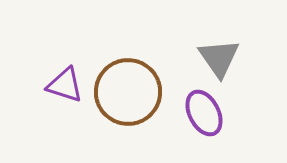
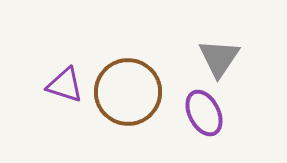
gray triangle: rotated 9 degrees clockwise
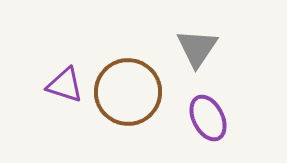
gray triangle: moved 22 px left, 10 px up
purple ellipse: moved 4 px right, 5 px down
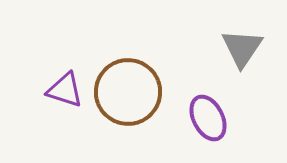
gray triangle: moved 45 px right
purple triangle: moved 5 px down
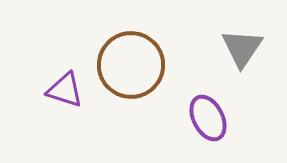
brown circle: moved 3 px right, 27 px up
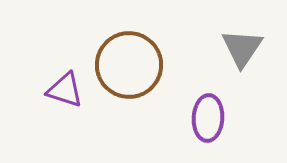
brown circle: moved 2 px left
purple ellipse: rotated 30 degrees clockwise
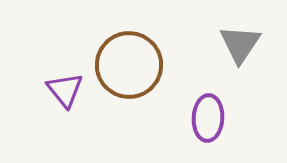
gray triangle: moved 2 px left, 4 px up
purple triangle: rotated 33 degrees clockwise
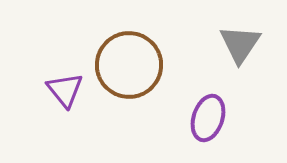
purple ellipse: rotated 15 degrees clockwise
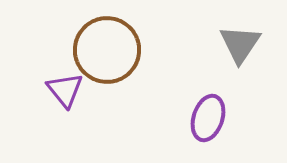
brown circle: moved 22 px left, 15 px up
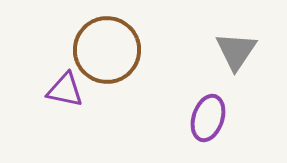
gray triangle: moved 4 px left, 7 px down
purple triangle: rotated 39 degrees counterclockwise
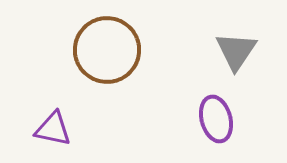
purple triangle: moved 12 px left, 39 px down
purple ellipse: moved 8 px right, 1 px down; rotated 33 degrees counterclockwise
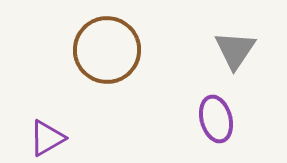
gray triangle: moved 1 px left, 1 px up
purple triangle: moved 6 px left, 9 px down; rotated 42 degrees counterclockwise
